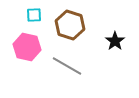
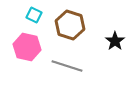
cyan square: rotated 28 degrees clockwise
gray line: rotated 12 degrees counterclockwise
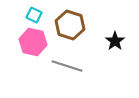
pink hexagon: moved 6 px right, 5 px up
